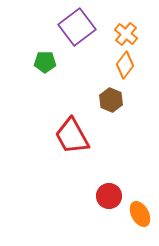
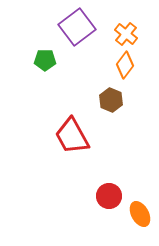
green pentagon: moved 2 px up
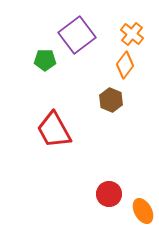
purple square: moved 8 px down
orange cross: moved 6 px right
red trapezoid: moved 18 px left, 6 px up
red circle: moved 2 px up
orange ellipse: moved 3 px right, 3 px up
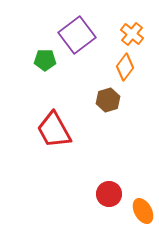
orange diamond: moved 2 px down
brown hexagon: moved 3 px left; rotated 20 degrees clockwise
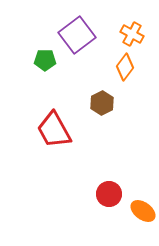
orange cross: rotated 10 degrees counterclockwise
brown hexagon: moved 6 px left, 3 px down; rotated 10 degrees counterclockwise
orange ellipse: rotated 25 degrees counterclockwise
